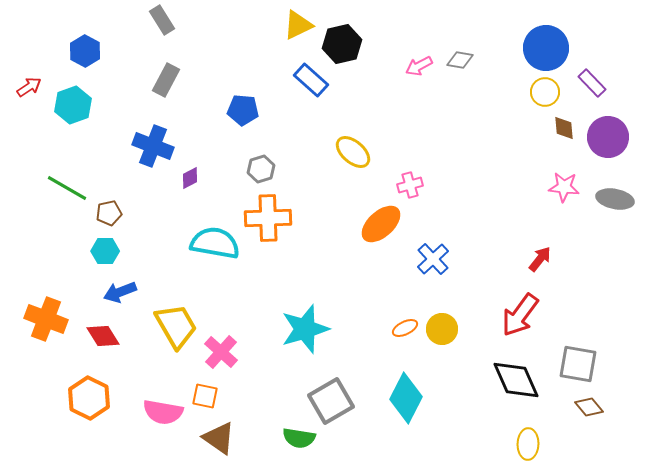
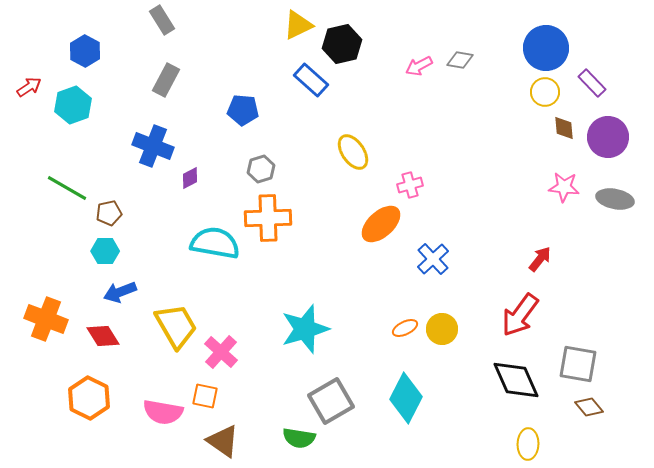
yellow ellipse at (353, 152): rotated 15 degrees clockwise
brown triangle at (219, 438): moved 4 px right, 3 px down
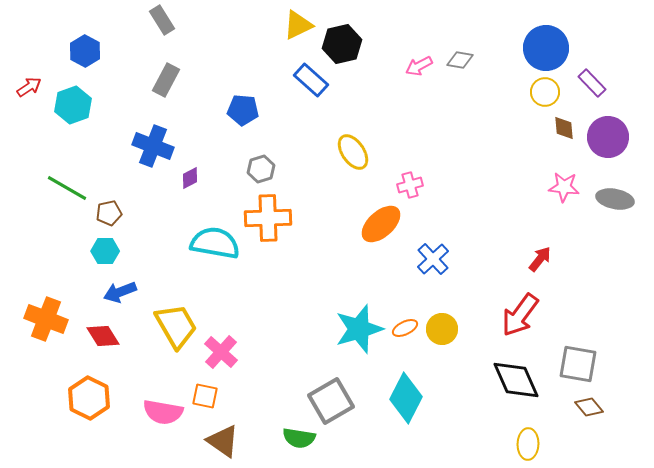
cyan star at (305, 329): moved 54 px right
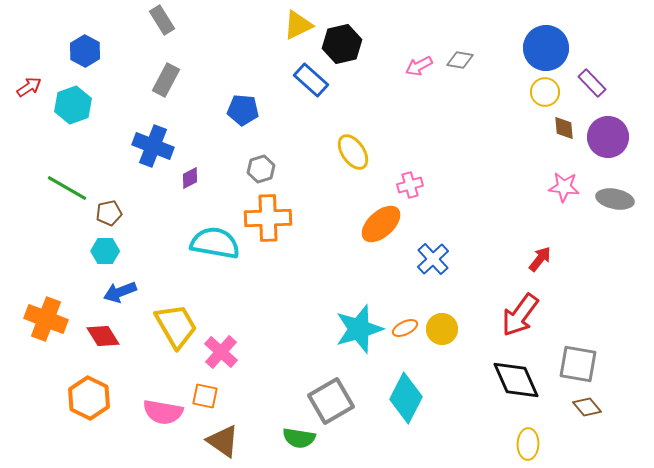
brown diamond at (589, 407): moved 2 px left
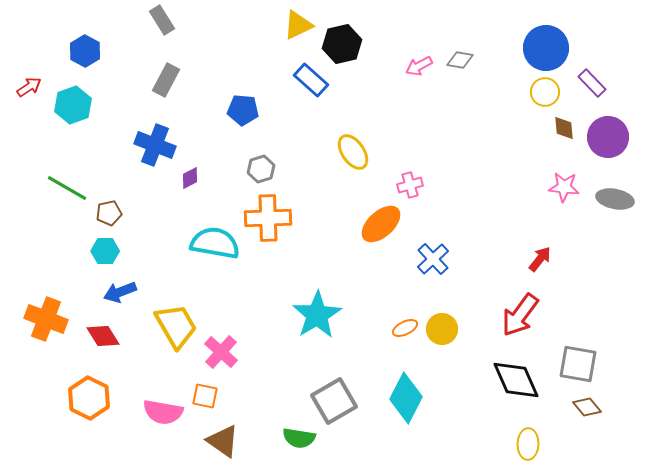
blue cross at (153, 146): moved 2 px right, 1 px up
cyan star at (359, 329): moved 42 px left, 14 px up; rotated 15 degrees counterclockwise
gray square at (331, 401): moved 3 px right
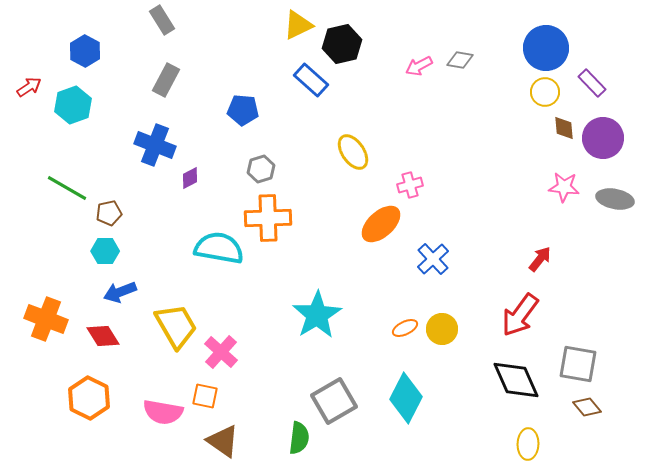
purple circle at (608, 137): moved 5 px left, 1 px down
cyan semicircle at (215, 243): moved 4 px right, 5 px down
green semicircle at (299, 438): rotated 92 degrees counterclockwise
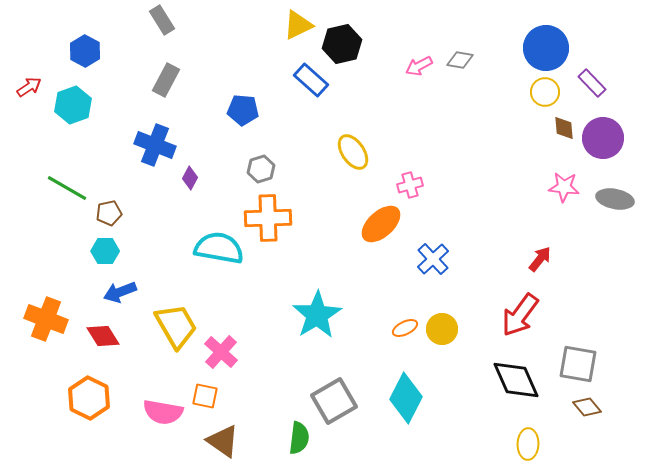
purple diamond at (190, 178): rotated 35 degrees counterclockwise
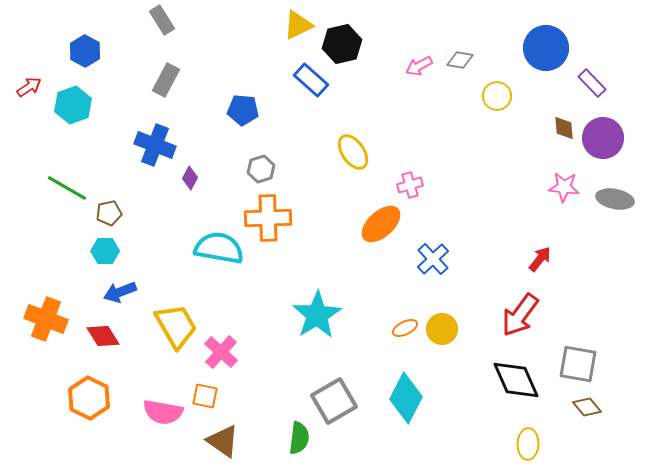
yellow circle at (545, 92): moved 48 px left, 4 px down
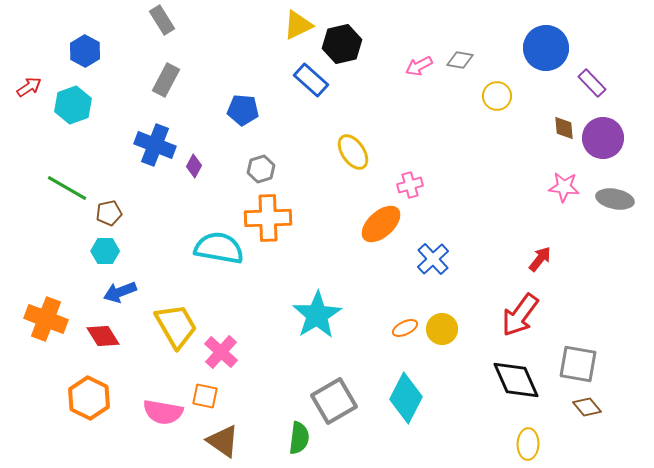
purple diamond at (190, 178): moved 4 px right, 12 px up
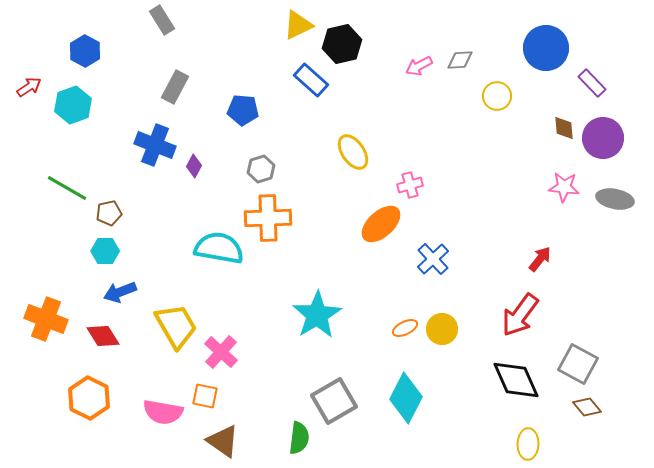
gray diamond at (460, 60): rotated 12 degrees counterclockwise
gray rectangle at (166, 80): moved 9 px right, 7 px down
gray square at (578, 364): rotated 18 degrees clockwise
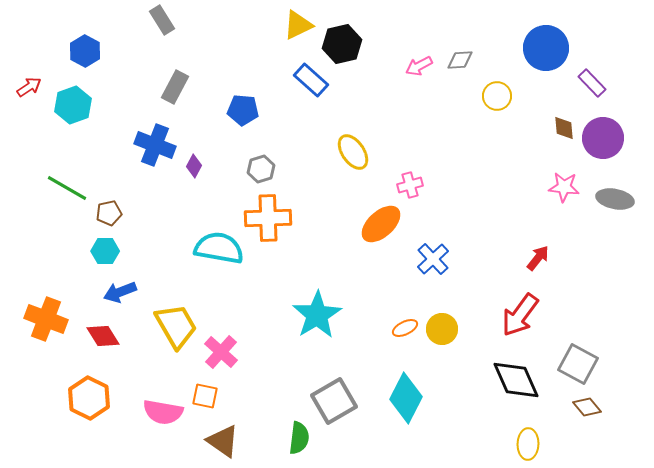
red arrow at (540, 259): moved 2 px left, 1 px up
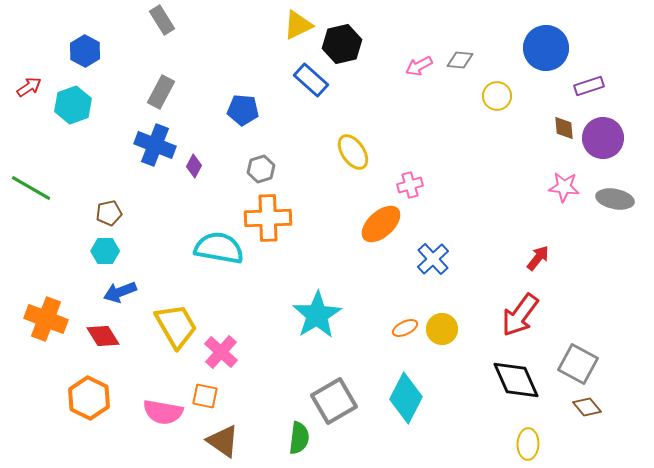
gray diamond at (460, 60): rotated 8 degrees clockwise
purple rectangle at (592, 83): moved 3 px left, 3 px down; rotated 64 degrees counterclockwise
gray rectangle at (175, 87): moved 14 px left, 5 px down
green line at (67, 188): moved 36 px left
